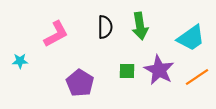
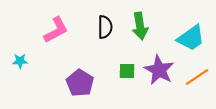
pink L-shape: moved 4 px up
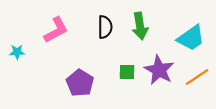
cyan star: moved 3 px left, 9 px up
green square: moved 1 px down
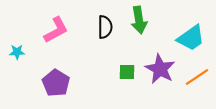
green arrow: moved 1 px left, 6 px up
purple star: moved 1 px right, 1 px up
purple pentagon: moved 24 px left
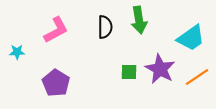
green square: moved 2 px right
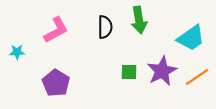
purple star: moved 2 px right, 2 px down; rotated 16 degrees clockwise
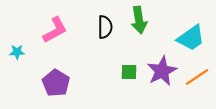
pink L-shape: moved 1 px left
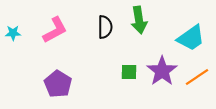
cyan star: moved 4 px left, 19 px up
purple star: rotated 8 degrees counterclockwise
purple pentagon: moved 2 px right, 1 px down
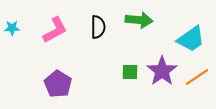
green arrow: rotated 76 degrees counterclockwise
black semicircle: moved 7 px left
cyan star: moved 1 px left, 5 px up
cyan trapezoid: moved 1 px down
green square: moved 1 px right
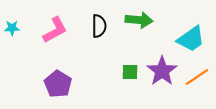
black semicircle: moved 1 px right, 1 px up
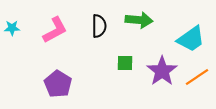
green square: moved 5 px left, 9 px up
